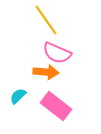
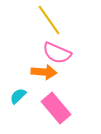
yellow line: moved 3 px right
orange arrow: moved 2 px left
pink rectangle: moved 2 px down; rotated 12 degrees clockwise
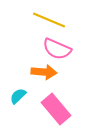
yellow line: rotated 32 degrees counterclockwise
pink semicircle: moved 4 px up
pink rectangle: moved 1 px down
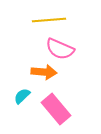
yellow line: rotated 28 degrees counterclockwise
pink semicircle: moved 3 px right
cyan semicircle: moved 4 px right
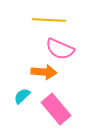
yellow line: rotated 8 degrees clockwise
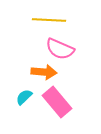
cyan semicircle: moved 2 px right, 1 px down
pink rectangle: moved 1 px right, 7 px up
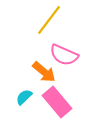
yellow line: rotated 56 degrees counterclockwise
pink semicircle: moved 4 px right, 6 px down
orange arrow: rotated 35 degrees clockwise
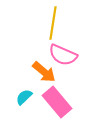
yellow line: moved 4 px right, 3 px down; rotated 28 degrees counterclockwise
pink semicircle: moved 1 px left
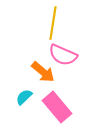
orange arrow: moved 1 px left
pink rectangle: moved 5 px down
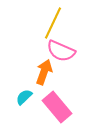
yellow line: rotated 16 degrees clockwise
pink semicircle: moved 2 px left, 4 px up
orange arrow: moved 1 px right; rotated 110 degrees counterclockwise
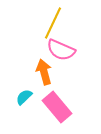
pink semicircle: moved 1 px up
orange arrow: rotated 35 degrees counterclockwise
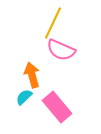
orange arrow: moved 12 px left, 3 px down
